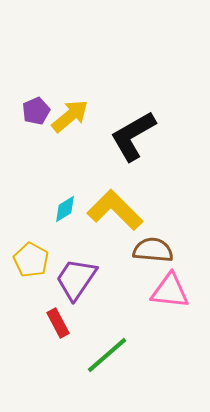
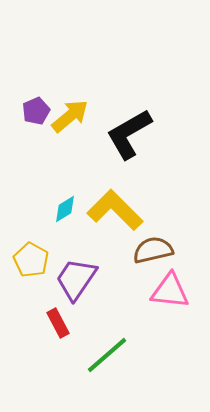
black L-shape: moved 4 px left, 2 px up
brown semicircle: rotated 18 degrees counterclockwise
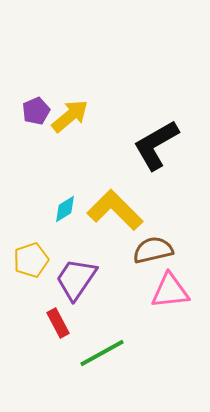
black L-shape: moved 27 px right, 11 px down
yellow pentagon: rotated 24 degrees clockwise
pink triangle: rotated 12 degrees counterclockwise
green line: moved 5 px left, 2 px up; rotated 12 degrees clockwise
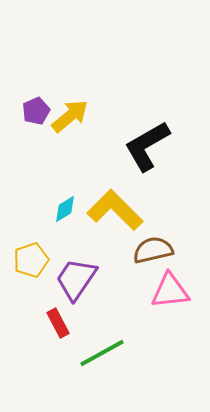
black L-shape: moved 9 px left, 1 px down
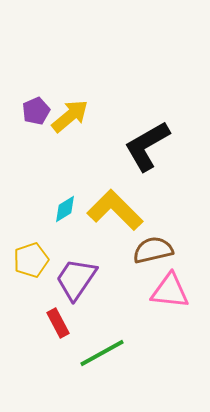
pink triangle: rotated 12 degrees clockwise
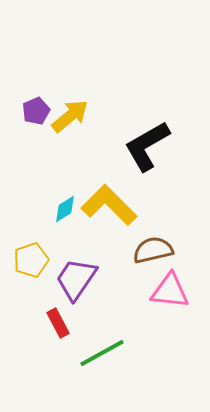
yellow L-shape: moved 6 px left, 5 px up
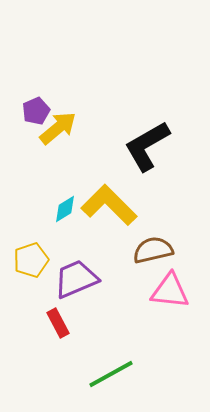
yellow arrow: moved 12 px left, 12 px down
purple trapezoid: rotated 33 degrees clockwise
green line: moved 9 px right, 21 px down
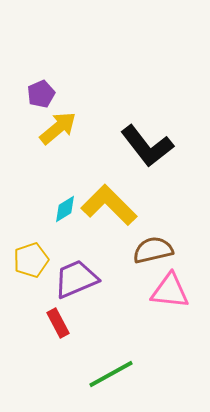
purple pentagon: moved 5 px right, 17 px up
black L-shape: rotated 98 degrees counterclockwise
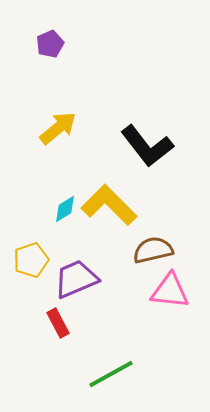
purple pentagon: moved 9 px right, 50 px up
